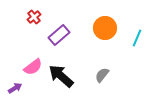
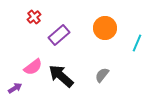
cyan line: moved 5 px down
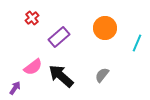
red cross: moved 2 px left, 1 px down
purple rectangle: moved 2 px down
purple arrow: rotated 24 degrees counterclockwise
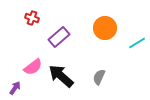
red cross: rotated 32 degrees counterclockwise
cyan line: rotated 36 degrees clockwise
gray semicircle: moved 3 px left, 2 px down; rotated 14 degrees counterclockwise
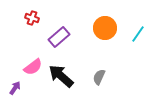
cyan line: moved 1 px right, 9 px up; rotated 24 degrees counterclockwise
